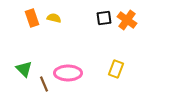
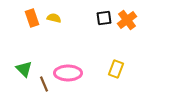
orange cross: rotated 18 degrees clockwise
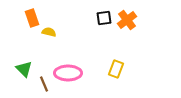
yellow semicircle: moved 5 px left, 14 px down
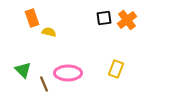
green triangle: moved 1 px left, 1 px down
